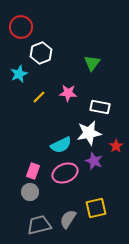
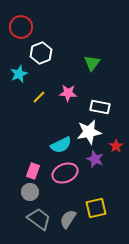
white star: moved 1 px up
purple star: moved 1 px right, 2 px up
gray trapezoid: moved 6 px up; rotated 50 degrees clockwise
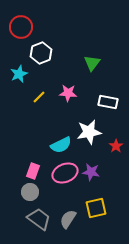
white rectangle: moved 8 px right, 5 px up
purple star: moved 4 px left, 13 px down; rotated 12 degrees counterclockwise
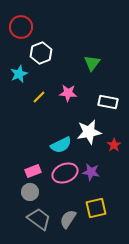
red star: moved 2 px left, 1 px up
pink rectangle: rotated 49 degrees clockwise
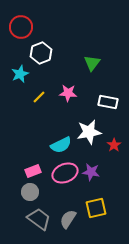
cyan star: moved 1 px right
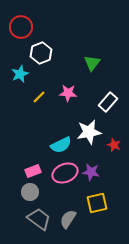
white rectangle: rotated 60 degrees counterclockwise
red star: rotated 16 degrees counterclockwise
yellow square: moved 1 px right, 5 px up
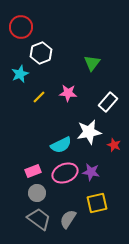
gray circle: moved 7 px right, 1 px down
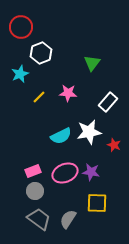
cyan semicircle: moved 9 px up
gray circle: moved 2 px left, 2 px up
yellow square: rotated 15 degrees clockwise
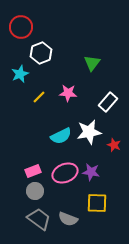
gray semicircle: rotated 102 degrees counterclockwise
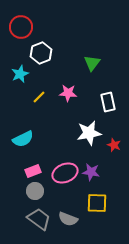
white rectangle: rotated 54 degrees counterclockwise
white star: moved 1 px down
cyan semicircle: moved 38 px left, 3 px down
